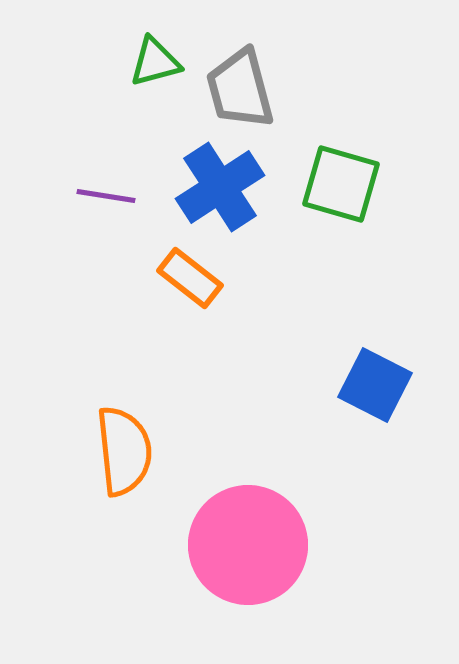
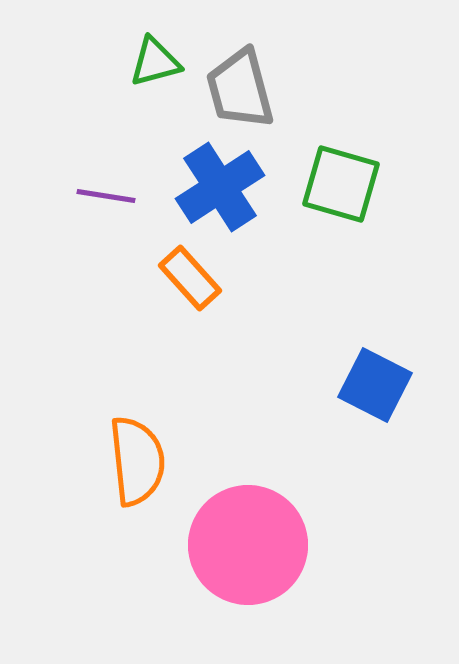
orange rectangle: rotated 10 degrees clockwise
orange semicircle: moved 13 px right, 10 px down
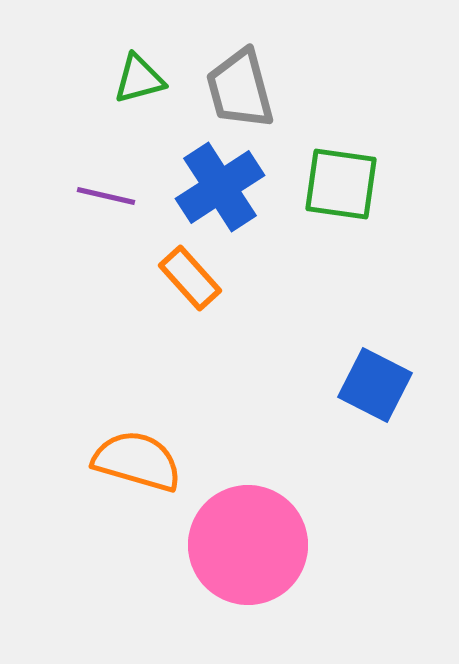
green triangle: moved 16 px left, 17 px down
green square: rotated 8 degrees counterclockwise
purple line: rotated 4 degrees clockwise
orange semicircle: rotated 68 degrees counterclockwise
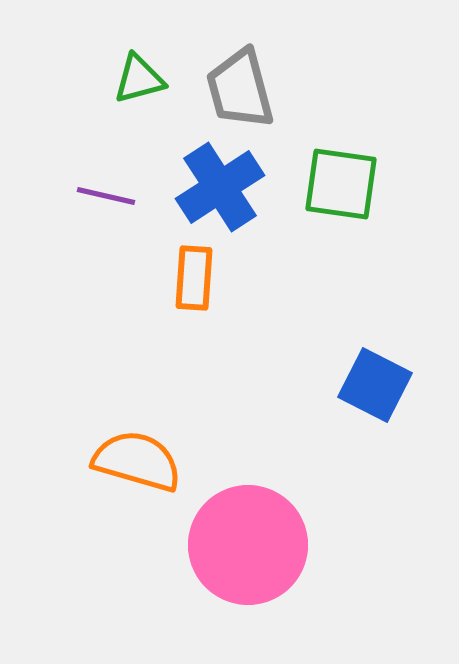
orange rectangle: moved 4 px right; rotated 46 degrees clockwise
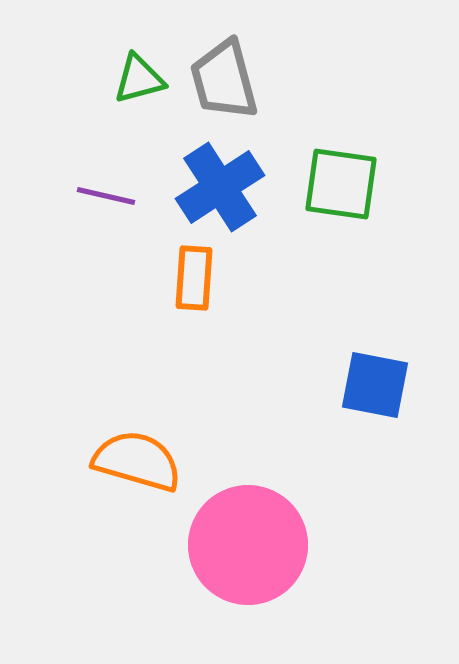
gray trapezoid: moved 16 px left, 9 px up
blue square: rotated 16 degrees counterclockwise
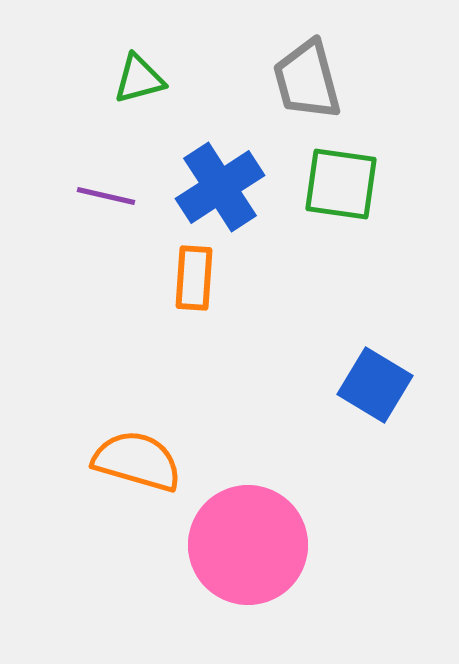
gray trapezoid: moved 83 px right
blue square: rotated 20 degrees clockwise
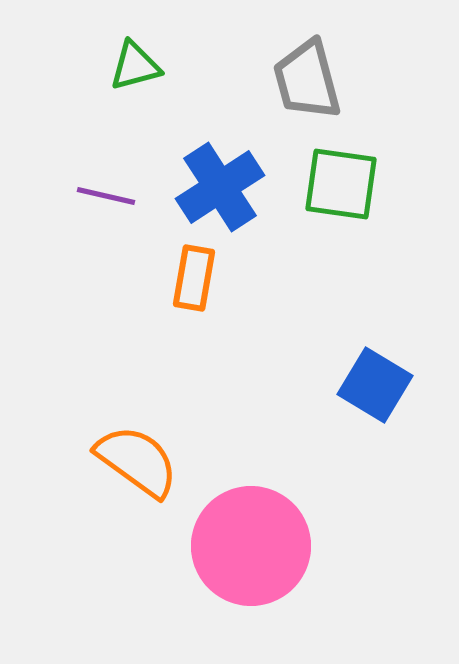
green triangle: moved 4 px left, 13 px up
orange rectangle: rotated 6 degrees clockwise
orange semicircle: rotated 20 degrees clockwise
pink circle: moved 3 px right, 1 px down
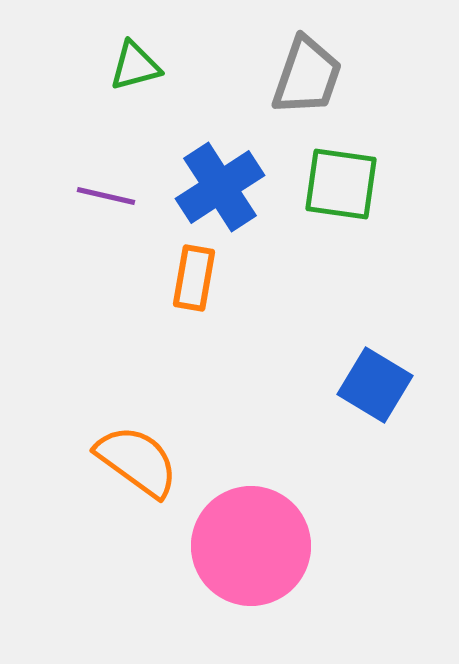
gray trapezoid: moved 4 px up; rotated 146 degrees counterclockwise
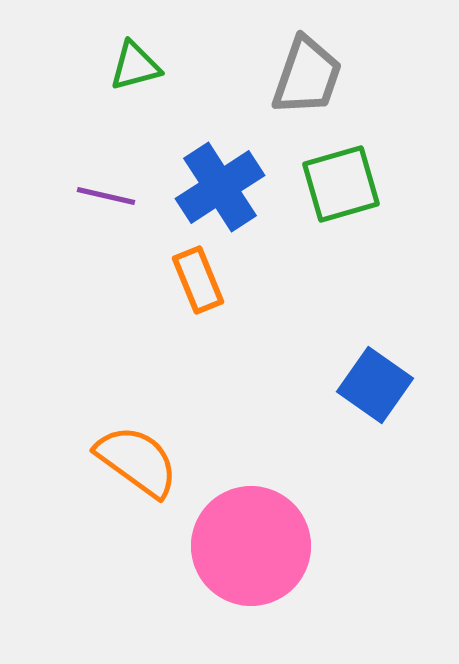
green square: rotated 24 degrees counterclockwise
orange rectangle: moved 4 px right, 2 px down; rotated 32 degrees counterclockwise
blue square: rotated 4 degrees clockwise
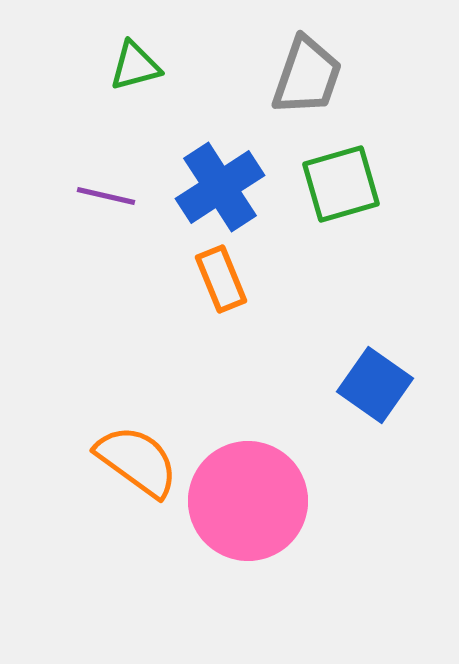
orange rectangle: moved 23 px right, 1 px up
pink circle: moved 3 px left, 45 px up
